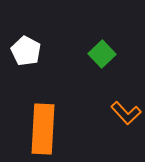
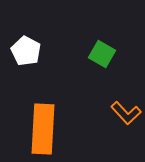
green square: rotated 16 degrees counterclockwise
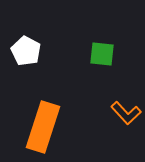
green square: rotated 24 degrees counterclockwise
orange rectangle: moved 2 px up; rotated 15 degrees clockwise
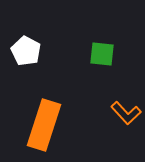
orange rectangle: moved 1 px right, 2 px up
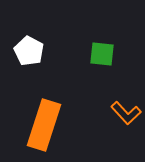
white pentagon: moved 3 px right
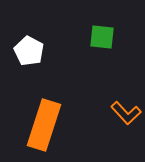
green square: moved 17 px up
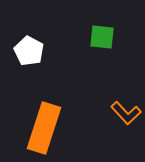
orange rectangle: moved 3 px down
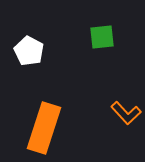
green square: rotated 12 degrees counterclockwise
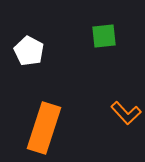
green square: moved 2 px right, 1 px up
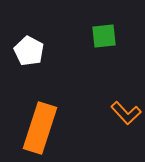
orange rectangle: moved 4 px left
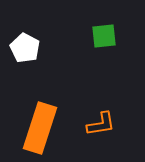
white pentagon: moved 4 px left, 3 px up
orange L-shape: moved 25 px left, 11 px down; rotated 56 degrees counterclockwise
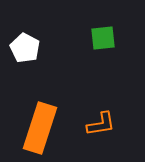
green square: moved 1 px left, 2 px down
